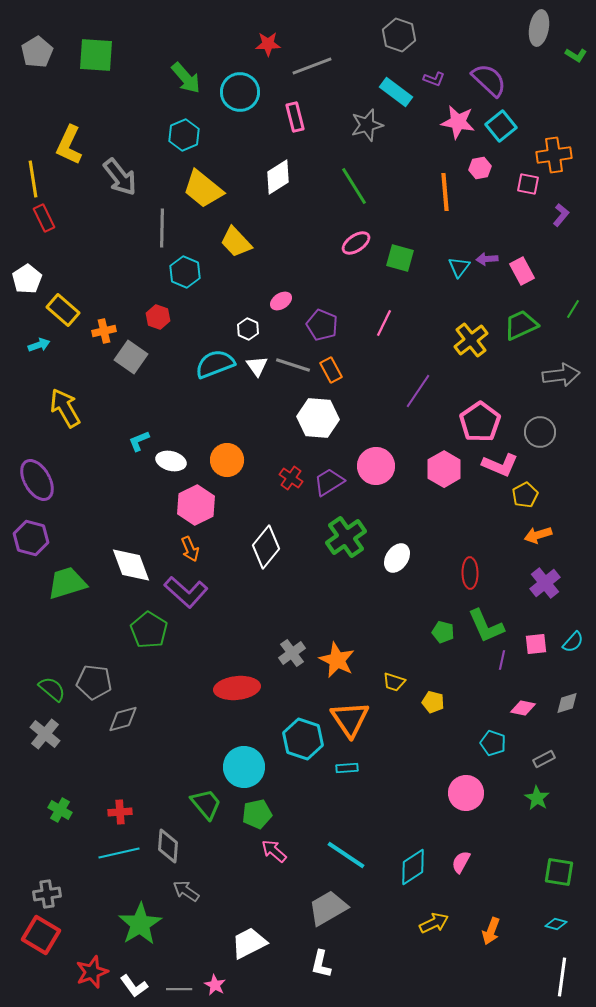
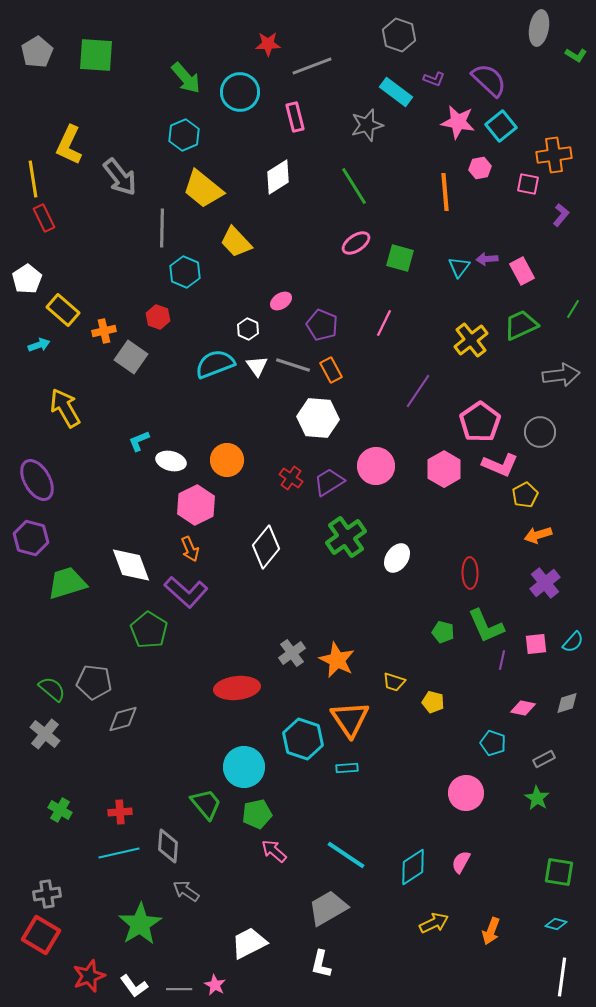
red star at (92, 972): moved 3 px left, 4 px down
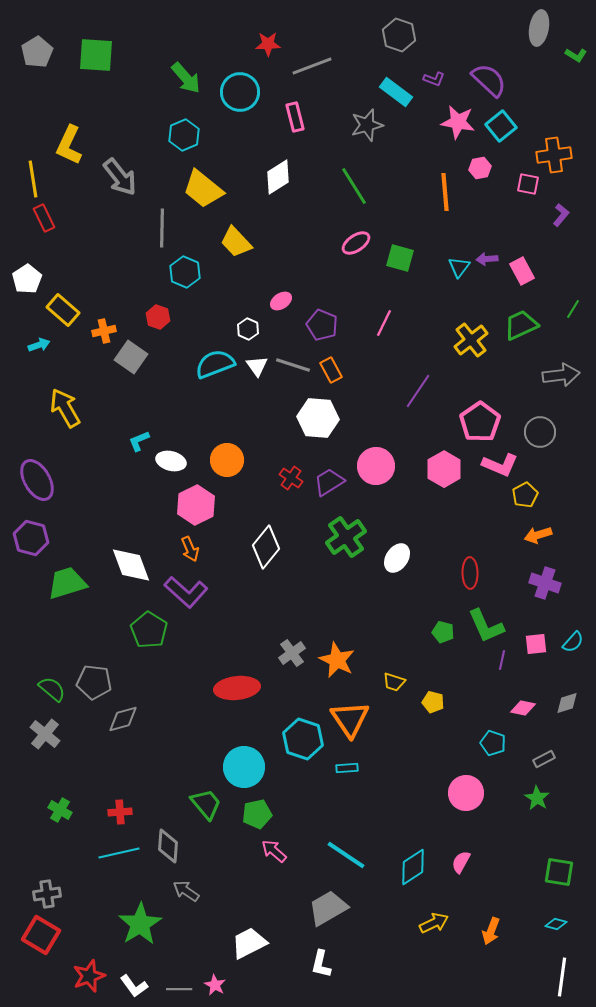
purple cross at (545, 583): rotated 32 degrees counterclockwise
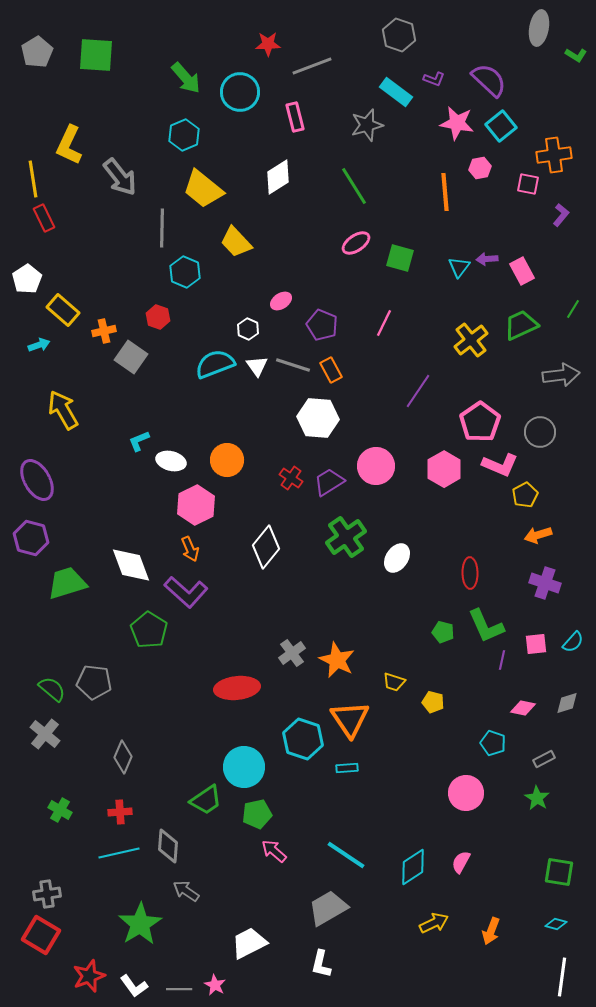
pink star at (458, 122): moved 1 px left, 1 px down
yellow arrow at (65, 408): moved 2 px left, 2 px down
gray diamond at (123, 719): moved 38 px down; rotated 52 degrees counterclockwise
green trapezoid at (206, 804): moved 4 px up; rotated 96 degrees clockwise
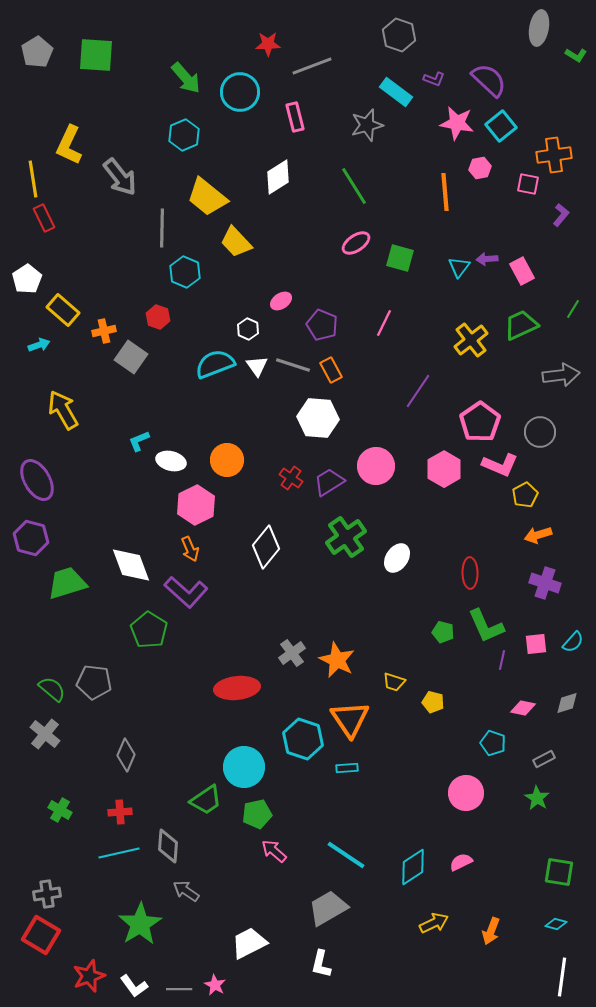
yellow trapezoid at (203, 189): moved 4 px right, 8 px down
gray diamond at (123, 757): moved 3 px right, 2 px up
pink semicircle at (461, 862): rotated 35 degrees clockwise
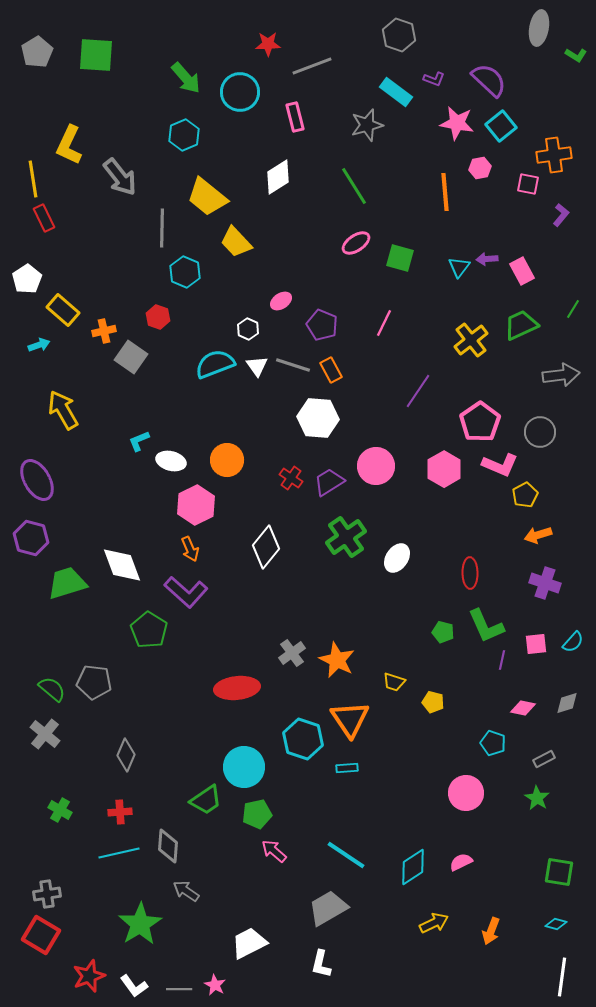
white diamond at (131, 565): moved 9 px left
